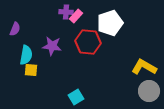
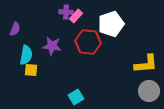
white pentagon: moved 1 px right, 1 px down
yellow L-shape: moved 2 px right, 3 px up; rotated 145 degrees clockwise
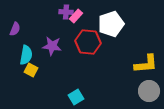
yellow square: rotated 24 degrees clockwise
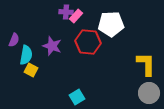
white pentagon: rotated 15 degrees clockwise
purple semicircle: moved 1 px left, 11 px down
purple star: rotated 12 degrees clockwise
yellow L-shape: rotated 85 degrees counterclockwise
gray circle: moved 2 px down
cyan square: moved 1 px right
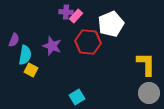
white pentagon: rotated 20 degrees counterclockwise
cyan semicircle: moved 1 px left
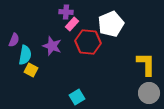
pink rectangle: moved 4 px left, 8 px down
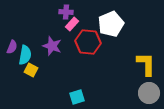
purple semicircle: moved 2 px left, 7 px down
cyan square: rotated 14 degrees clockwise
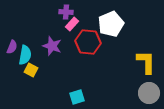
yellow L-shape: moved 2 px up
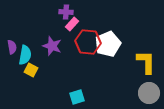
white pentagon: moved 3 px left, 20 px down
purple semicircle: rotated 32 degrees counterclockwise
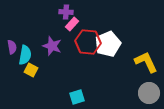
yellow L-shape: rotated 25 degrees counterclockwise
